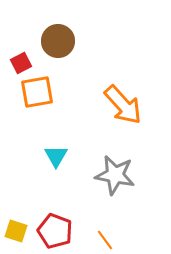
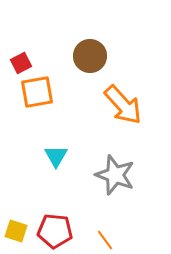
brown circle: moved 32 px right, 15 px down
gray star: rotated 9 degrees clockwise
red pentagon: rotated 16 degrees counterclockwise
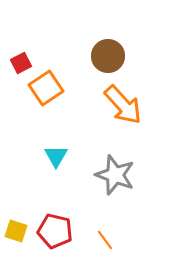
brown circle: moved 18 px right
orange square: moved 9 px right, 4 px up; rotated 24 degrees counterclockwise
red pentagon: rotated 8 degrees clockwise
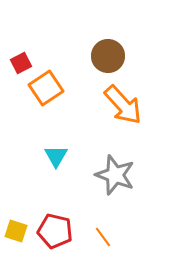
orange line: moved 2 px left, 3 px up
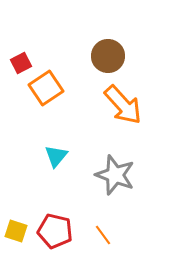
cyan triangle: rotated 10 degrees clockwise
orange line: moved 2 px up
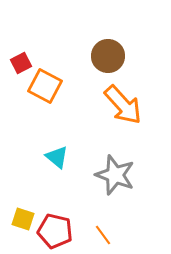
orange square: moved 1 px left, 2 px up; rotated 28 degrees counterclockwise
cyan triangle: moved 1 px right, 1 px down; rotated 30 degrees counterclockwise
yellow square: moved 7 px right, 12 px up
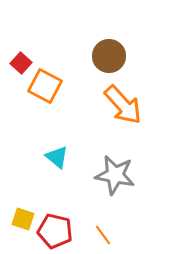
brown circle: moved 1 px right
red square: rotated 20 degrees counterclockwise
gray star: rotated 9 degrees counterclockwise
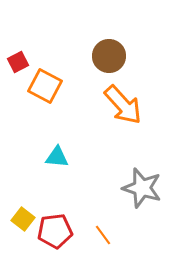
red square: moved 3 px left, 1 px up; rotated 20 degrees clockwise
cyan triangle: rotated 35 degrees counterclockwise
gray star: moved 27 px right, 13 px down; rotated 6 degrees clockwise
yellow square: rotated 20 degrees clockwise
red pentagon: rotated 20 degrees counterclockwise
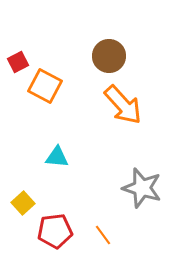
yellow square: moved 16 px up; rotated 10 degrees clockwise
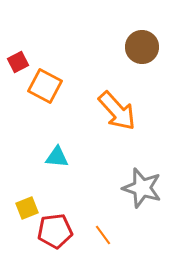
brown circle: moved 33 px right, 9 px up
orange arrow: moved 6 px left, 6 px down
yellow square: moved 4 px right, 5 px down; rotated 20 degrees clockwise
